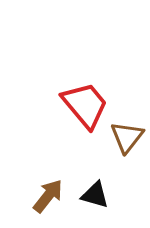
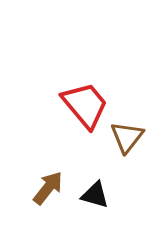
brown arrow: moved 8 px up
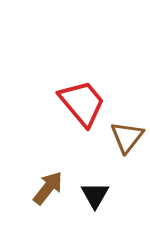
red trapezoid: moved 3 px left, 2 px up
black triangle: rotated 44 degrees clockwise
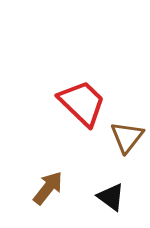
red trapezoid: rotated 6 degrees counterclockwise
black triangle: moved 16 px right, 2 px down; rotated 24 degrees counterclockwise
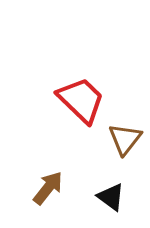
red trapezoid: moved 1 px left, 3 px up
brown triangle: moved 2 px left, 2 px down
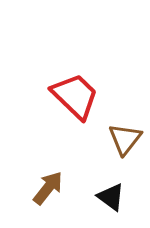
red trapezoid: moved 6 px left, 4 px up
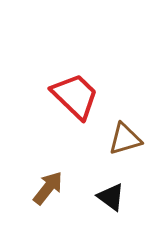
brown triangle: rotated 36 degrees clockwise
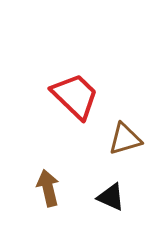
brown arrow: rotated 51 degrees counterclockwise
black triangle: rotated 12 degrees counterclockwise
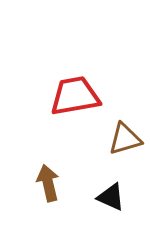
red trapezoid: rotated 54 degrees counterclockwise
brown arrow: moved 5 px up
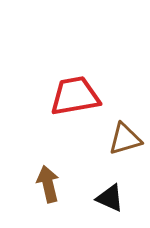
brown arrow: moved 1 px down
black triangle: moved 1 px left, 1 px down
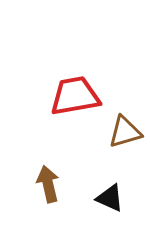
brown triangle: moved 7 px up
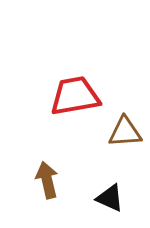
brown triangle: rotated 12 degrees clockwise
brown arrow: moved 1 px left, 4 px up
